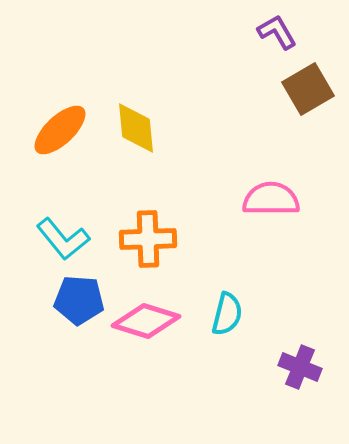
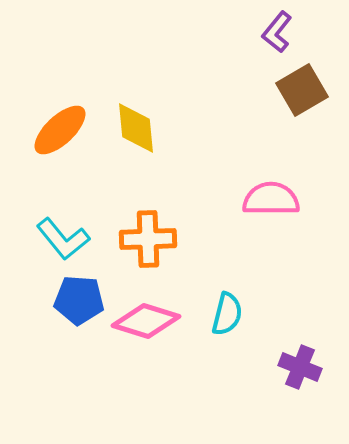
purple L-shape: rotated 111 degrees counterclockwise
brown square: moved 6 px left, 1 px down
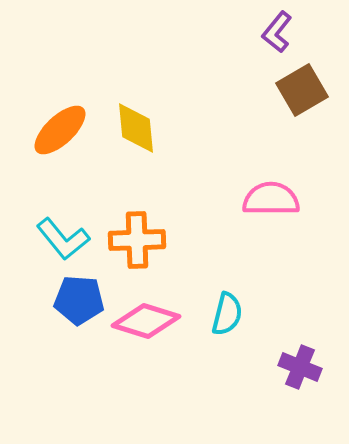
orange cross: moved 11 px left, 1 px down
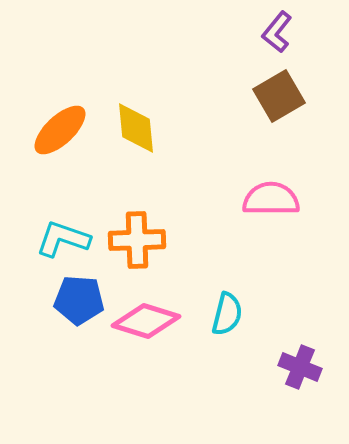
brown square: moved 23 px left, 6 px down
cyan L-shape: rotated 148 degrees clockwise
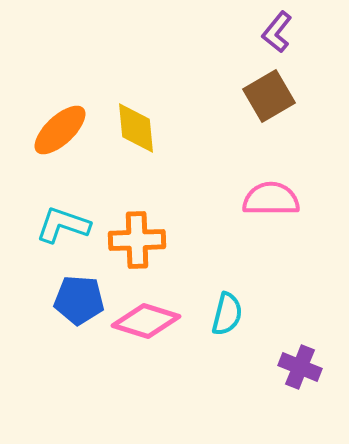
brown square: moved 10 px left
cyan L-shape: moved 14 px up
